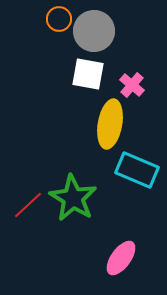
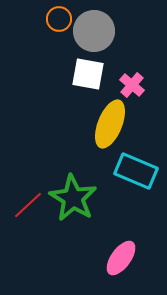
yellow ellipse: rotated 12 degrees clockwise
cyan rectangle: moved 1 px left, 1 px down
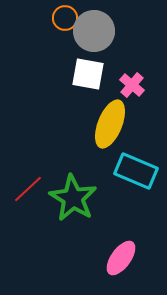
orange circle: moved 6 px right, 1 px up
red line: moved 16 px up
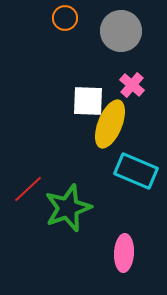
gray circle: moved 27 px right
white square: moved 27 px down; rotated 8 degrees counterclockwise
green star: moved 5 px left, 10 px down; rotated 21 degrees clockwise
pink ellipse: moved 3 px right, 5 px up; rotated 33 degrees counterclockwise
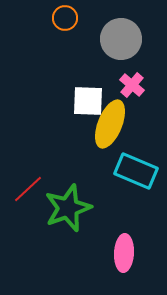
gray circle: moved 8 px down
